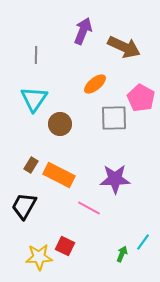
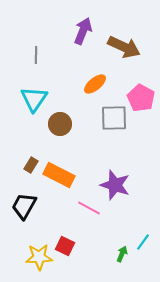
purple star: moved 6 px down; rotated 20 degrees clockwise
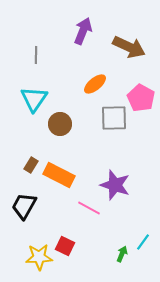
brown arrow: moved 5 px right
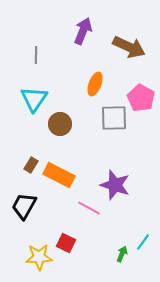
orange ellipse: rotated 30 degrees counterclockwise
red square: moved 1 px right, 3 px up
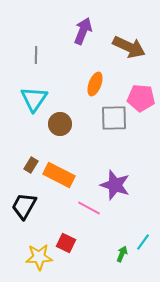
pink pentagon: rotated 24 degrees counterclockwise
